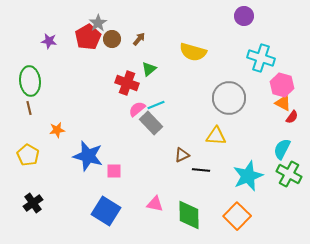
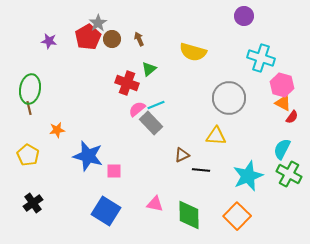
brown arrow: rotated 64 degrees counterclockwise
green ellipse: moved 8 px down; rotated 16 degrees clockwise
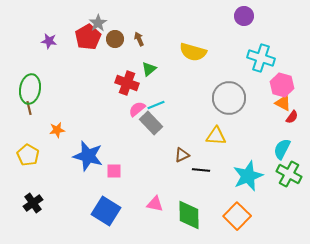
brown circle: moved 3 px right
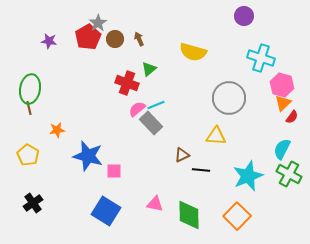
orange triangle: rotated 48 degrees clockwise
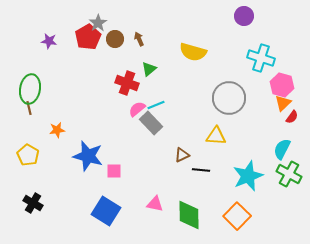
black cross: rotated 24 degrees counterclockwise
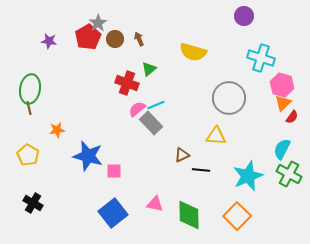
blue square: moved 7 px right, 2 px down; rotated 20 degrees clockwise
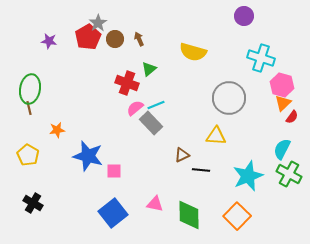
pink semicircle: moved 2 px left, 1 px up
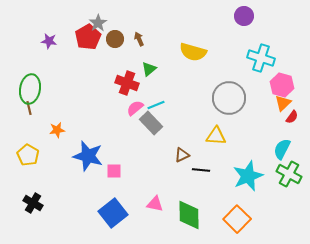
orange square: moved 3 px down
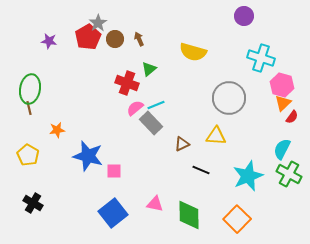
brown triangle: moved 11 px up
black line: rotated 18 degrees clockwise
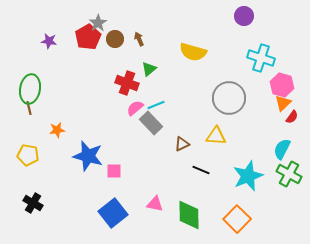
yellow pentagon: rotated 20 degrees counterclockwise
